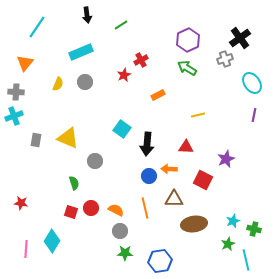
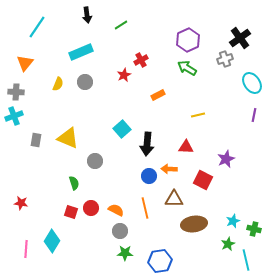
cyan square at (122, 129): rotated 12 degrees clockwise
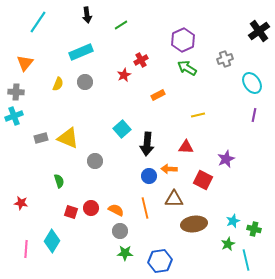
cyan line at (37, 27): moved 1 px right, 5 px up
black cross at (240, 38): moved 19 px right, 7 px up
purple hexagon at (188, 40): moved 5 px left
gray rectangle at (36, 140): moved 5 px right, 2 px up; rotated 64 degrees clockwise
green semicircle at (74, 183): moved 15 px left, 2 px up
